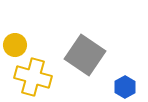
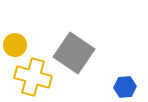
gray square: moved 11 px left, 2 px up
blue hexagon: rotated 25 degrees clockwise
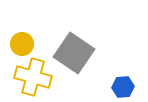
yellow circle: moved 7 px right, 1 px up
blue hexagon: moved 2 px left
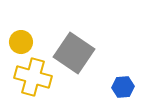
yellow circle: moved 1 px left, 2 px up
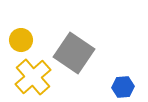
yellow circle: moved 2 px up
yellow cross: rotated 33 degrees clockwise
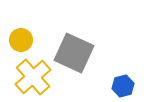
gray square: rotated 9 degrees counterclockwise
blue hexagon: moved 1 px up; rotated 10 degrees counterclockwise
